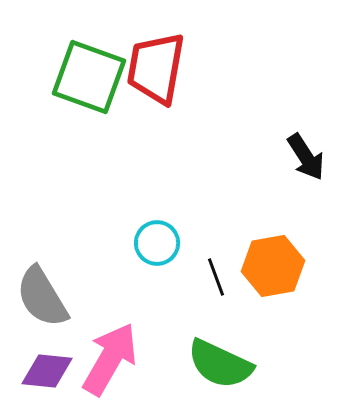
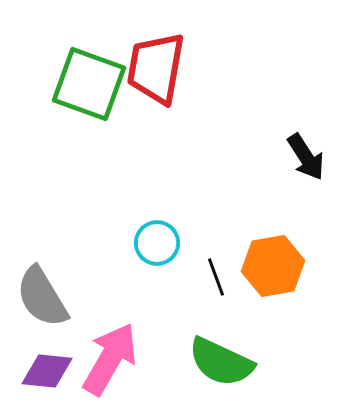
green square: moved 7 px down
green semicircle: moved 1 px right, 2 px up
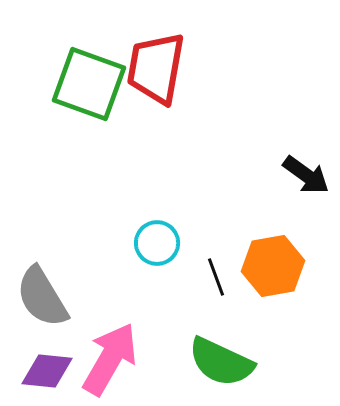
black arrow: moved 18 px down; rotated 21 degrees counterclockwise
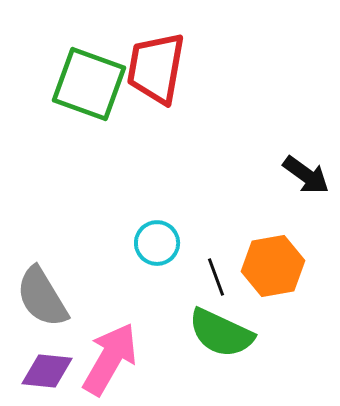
green semicircle: moved 29 px up
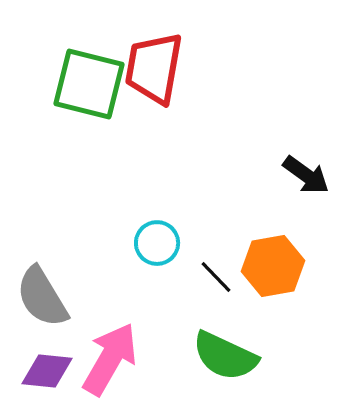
red trapezoid: moved 2 px left
green square: rotated 6 degrees counterclockwise
black line: rotated 24 degrees counterclockwise
green semicircle: moved 4 px right, 23 px down
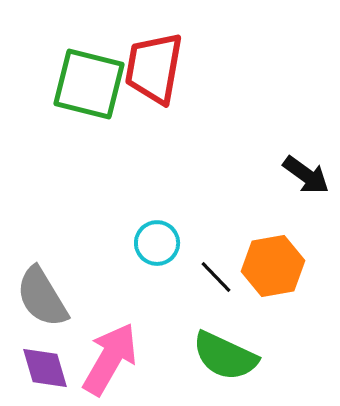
purple diamond: moved 2 px left, 3 px up; rotated 68 degrees clockwise
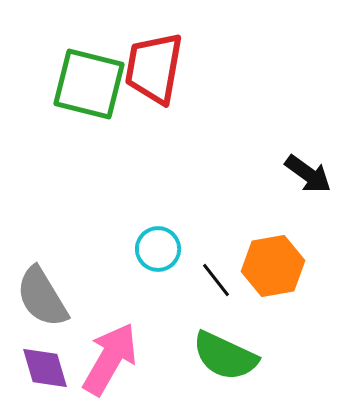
black arrow: moved 2 px right, 1 px up
cyan circle: moved 1 px right, 6 px down
black line: moved 3 px down; rotated 6 degrees clockwise
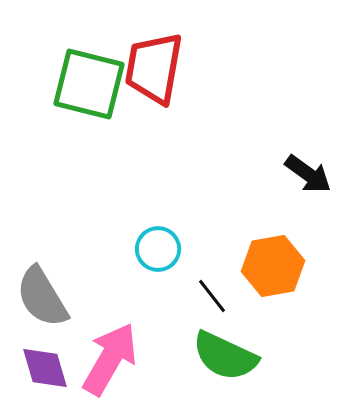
black line: moved 4 px left, 16 px down
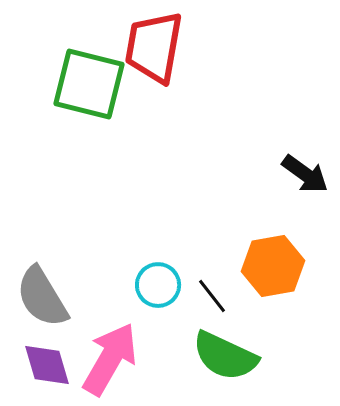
red trapezoid: moved 21 px up
black arrow: moved 3 px left
cyan circle: moved 36 px down
purple diamond: moved 2 px right, 3 px up
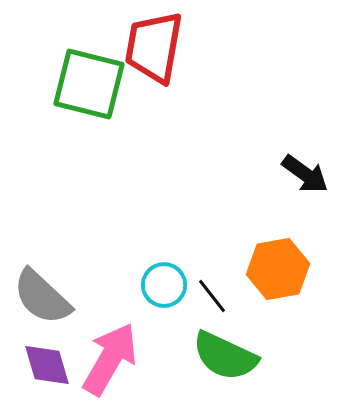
orange hexagon: moved 5 px right, 3 px down
cyan circle: moved 6 px right
gray semicircle: rotated 16 degrees counterclockwise
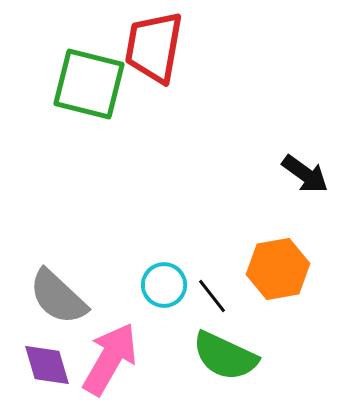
gray semicircle: moved 16 px right
